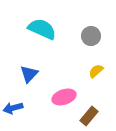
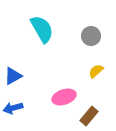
cyan semicircle: rotated 36 degrees clockwise
blue triangle: moved 16 px left, 2 px down; rotated 18 degrees clockwise
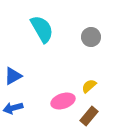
gray circle: moved 1 px down
yellow semicircle: moved 7 px left, 15 px down
pink ellipse: moved 1 px left, 4 px down
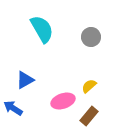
blue triangle: moved 12 px right, 4 px down
blue arrow: rotated 48 degrees clockwise
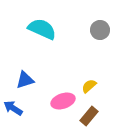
cyan semicircle: rotated 36 degrees counterclockwise
gray circle: moved 9 px right, 7 px up
blue triangle: rotated 12 degrees clockwise
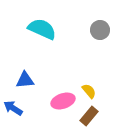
blue triangle: rotated 12 degrees clockwise
yellow semicircle: moved 5 px down; rotated 91 degrees clockwise
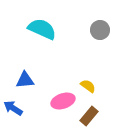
yellow semicircle: moved 1 px left, 5 px up; rotated 14 degrees counterclockwise
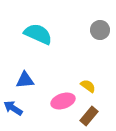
cyan semicircle: moved 4 px left, 5 px down
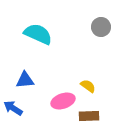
gray circle: moved 1 px right, 3 px up
brown rectangle: rotated 48 degrees clockwise
